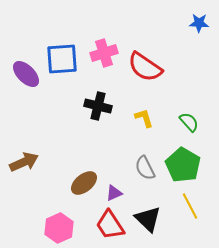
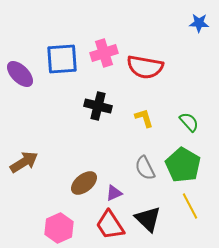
red semicircle: rotated 24 degrees counterclockwise
purple ellipse: moved 6 px left
brown arrow: rotated 8 degrees counterclockwise
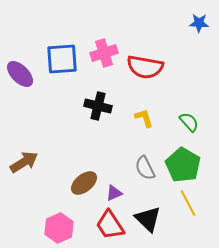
yellow line: moved 2 px left, 3 px up
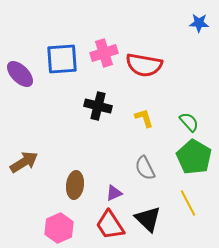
red semicircle: moved 1 px left, 2 px up
green pentagon: moved 11 px right, 8 px up
brown ellipse: moved 9 px left, 2 px down; rotated 44 degrees counterclockwise
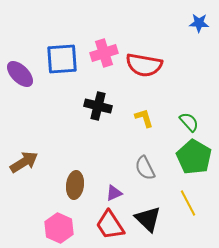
pink hexagon: rotated 12 degrees counterclockwise
